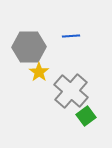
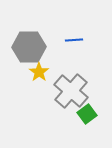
blue line: moved 3 px right, 4 px down
green square: moved 1 px right, 2 px up
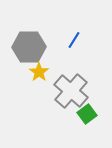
blue line: rotated 54 degrees counterclockwise
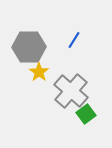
green square: moved 1 px left
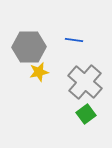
blue line: rotated 66 degrees clockwise
yellow star: rotated 24 degrees clockwise
gray cross: moved 14 px right, 9 px up
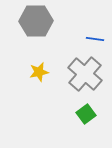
blue line: moved 21 px right, 1 px up
gray hexagon: moved 7 px right, 26 px up
gray cross: moved 8 px up
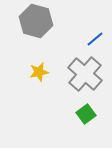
gray hexagon: rotated 16 degrees clockwise
blue line: rotated 48 degrees counterclockwise
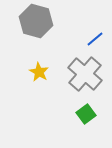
yellow star: rotated 30 degrees counterclockwise
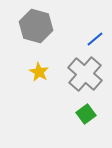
gray hexagon: moved 5 px down
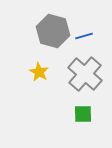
gray hexagon: moved 17 px right, 5 px down
blue line: moved 11 px left, 3 px up; rotated 24 degrees clockwise
green square: moved 3 px left; rotated 36 degrees clockwise
